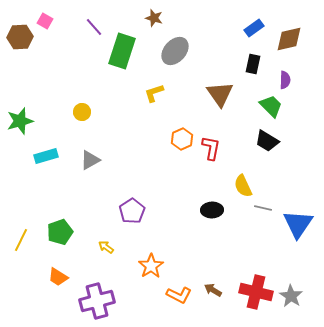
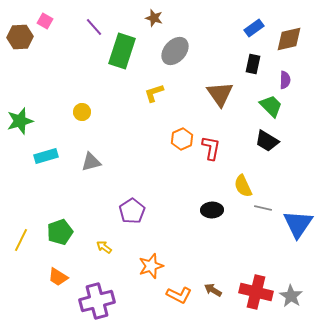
gray triangle: moved 1 px right, 2 px down; rotated 15 degrees clockwise
yellow arrow: moved 2 px left
orange star: rotated 15 degrees clockwise
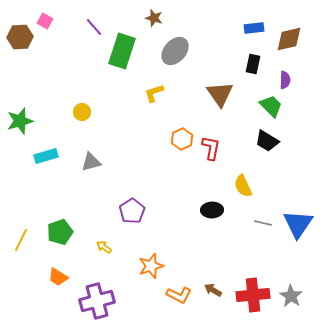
blue rectangle: rotated 30 degrees clockwise
gray line: moved 15 px down
red cross: moved 3 px left, 3 px down; rotated 20 degrees counterclockwise
